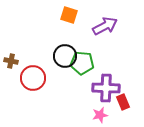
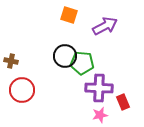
red circle: moved 11 px left, 12 px down
purple cross: moved 7 px left
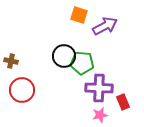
orange square: moved 10 px right
black circle: moved 1 px left
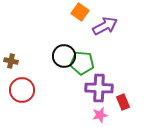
orange square: moved 1 px right, 3 px up; rotated 18 degrees clockwise
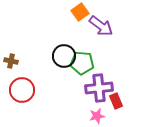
orange square: rotated 18 degrees clockwise
purple arrow: moved 4 px left; rotated 65 degrees clockwise
purple cross: rotated 8 degrees counterclockwise
red rectangle: moved 7 px left, 1 px up
pink star: moved 3 px left, 1 px down
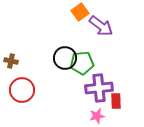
black circle: moved 1 px right, 2 px down
green pentagon: rotated 10 degrees counterclockwise
red rectangle: rotated 21 degrees clockwise
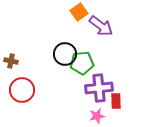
orange square: moved 1 px left
black circle: moved 4 px up
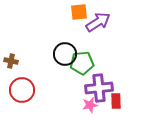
orange square: rotated 30 degrees clockwise
purple arrow: moved 3 px left, 4 px up; rotated 70 degrees counterclockwise
pink star: moved 7 px left, 11 px up
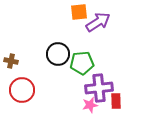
black circle: moved 7 px left
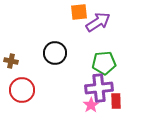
black circle: moved 3 px left, 1 px up
green pentagon: moved 22 px right
pink star: moved 1 px right; rotated 21 degrees counterclockwise
